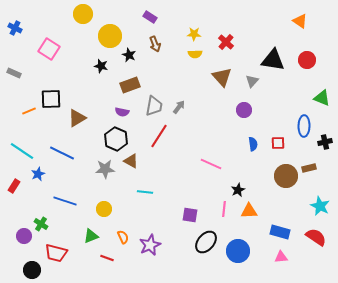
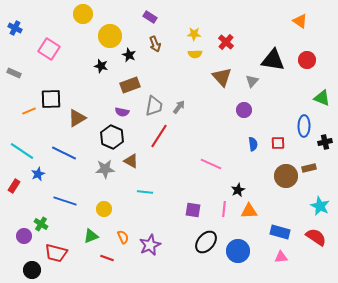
black hexagon at (116, 139): moved 4 px left, 2 px up
blue line at (62, 153): moved 2 px right
purple square at (190, 215): moved 3 px right, 5 px up
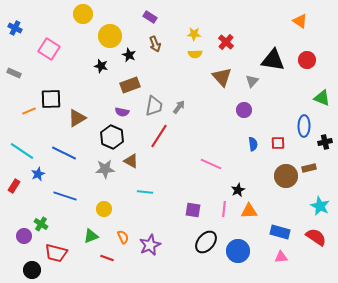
blue line at (65, 201): moved 5 px up
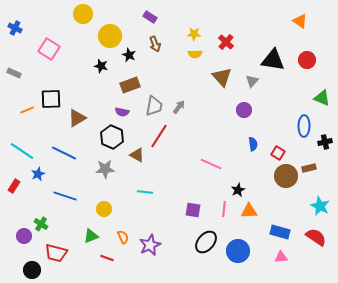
orange line at (29, 111): moved 2 px left, 1 px up
red square at (278, 143): moved 10 px down; rotated 32 degrees clockwise
brown triangle at (131, 161): moved 6 px right, 6 px up
